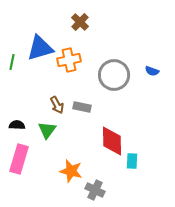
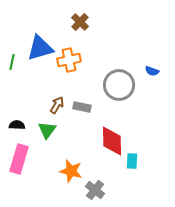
gray circle: moved 5 px right, 10 px down
brown arrow: rotated 120 degrees counterclockwise
gray cross: rotated 12 degrees clockwise
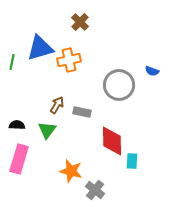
gray rectangle: moved 5 px down
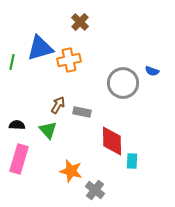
gray circle: moved 4 px right, 2 px up
brown arrow: moved 1 px right
green triangle: moved 1 px right; rotated 18 degrees counterclockwise
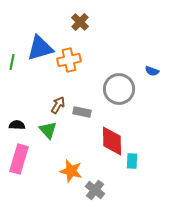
gray circle: moved 4 px left, 6 px down
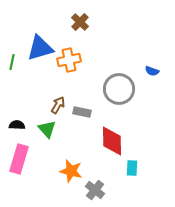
green triangle: moved 1 px left, 1 px up
cyan rectangle: moved 7 px down
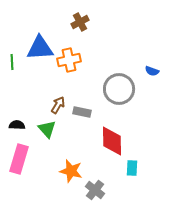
brown cross: rotated 18 degrees clockwise
blue triangle: rotated 12 degrees clockwise
green line: rotated 14 degrees counterclockwise
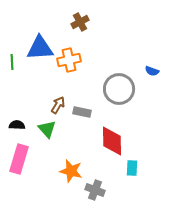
gray cross: rotated 18 degrees counterclockwise
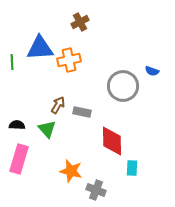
gray circle: moved 4 px right, 3 px up
gray cross: moved 1 px right
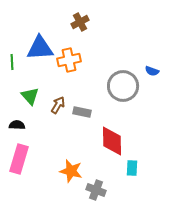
green triangle: moved 17 px left, 33 px up
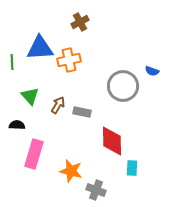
pink rectangle: moved 15 px right, 5 px up
